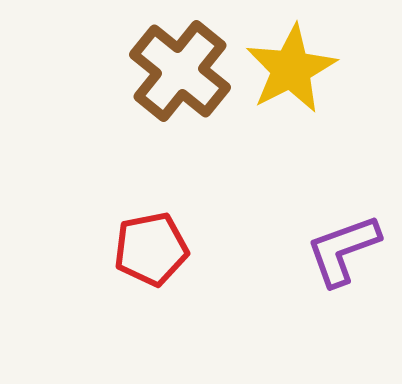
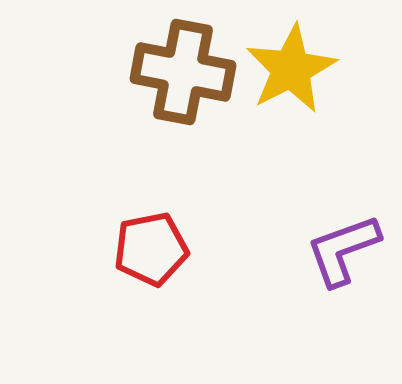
brown cross: moved 3 px right, 1 px down; rotated 28 degrees counterclockwise
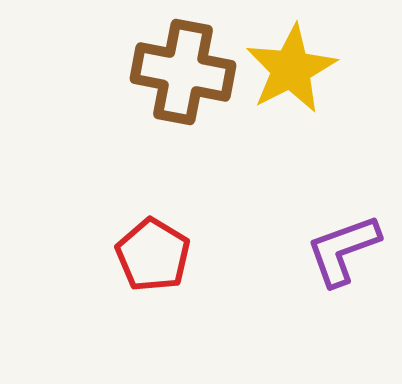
red pentagon: moved 2 px right, 6 px down; rotated 30 degrees counterclockwise
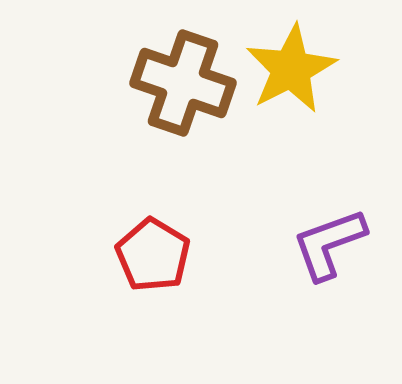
brown cross: moved 11 px down; rotated 8 degrees clockwise
purple L-shape: moved 14 px left, 6 px up
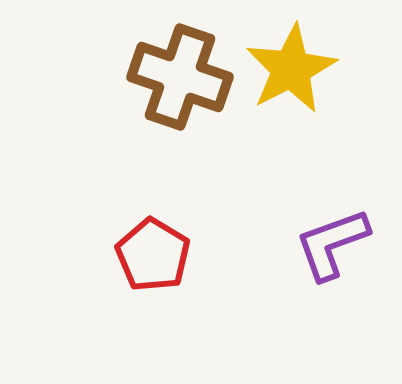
brown cross: moved 3 px left, 6 px up
purple L-shape: moved 3 px right
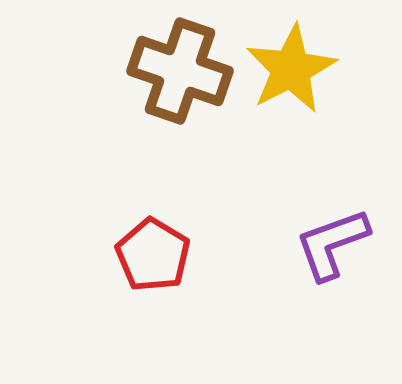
brown cross: moved 6 px up
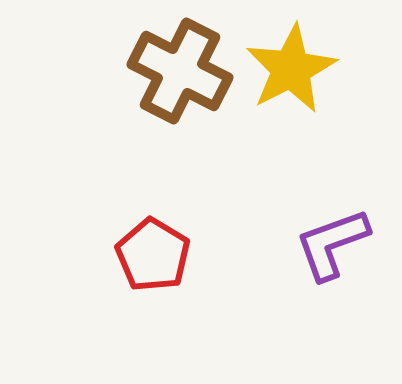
brown cross: rotated 8 degrees clockwise
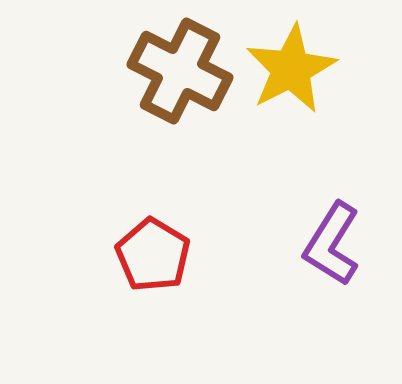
purple L-shape: rotated 38 degrees counterclockwise
